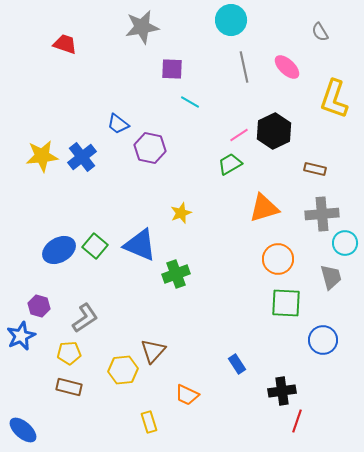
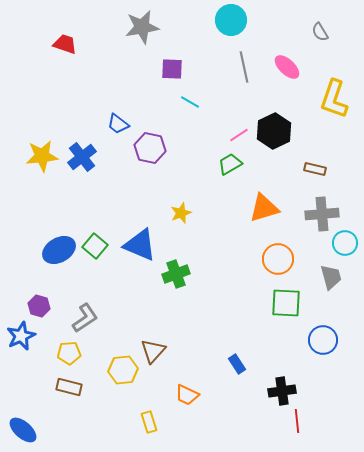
red line at (297, 421): rotated 25 degrees counterclockwise
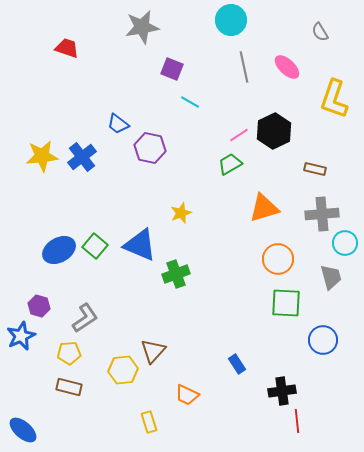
red trapezoid at (65, 44): moved 2 px right, 4 px down
purple square at (172, 69): rotated 20 degrees clockwise
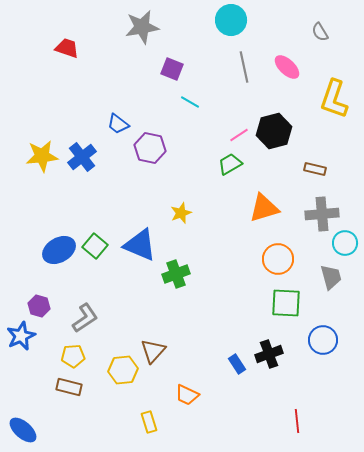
black hexagon at (274, 131): rotated 12 degrees clockwise
yellow pentagon at (69, 353): moved 4 px right, 3 px down
black cross at (282, 391): moved 13 px left, 37 px up; rotated 12 degrees counterclockwise
